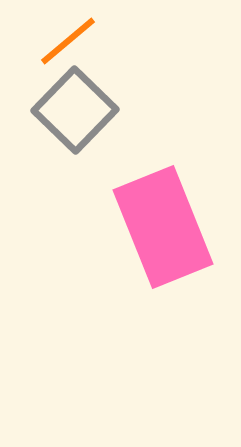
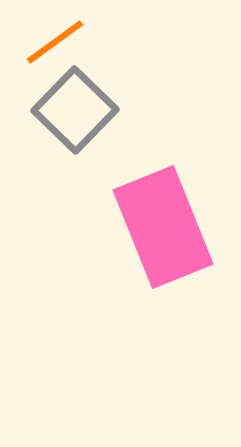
orange line: moved 13 px left, 1 px down; rotated 4 degrees clockwise
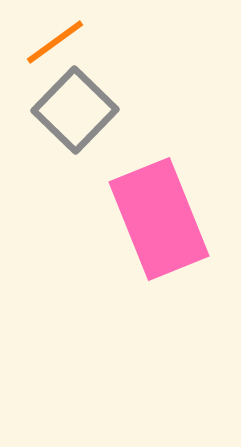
pink rectangle: moved 4 px left, 8 px up
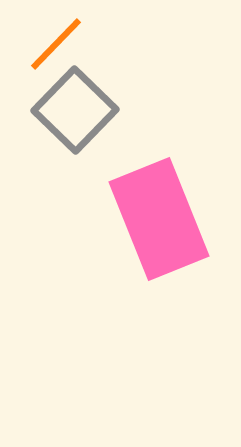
orange line: moved 1 px right, 2 px down; rotated 10 degrees counterclockwise
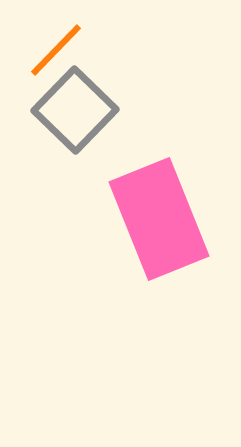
orange line: moved 6 px down
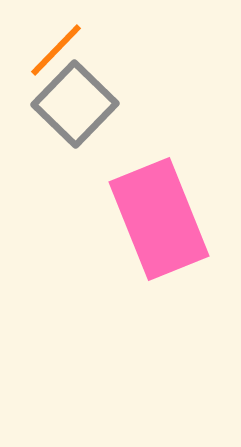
gray square: moved 6 px up
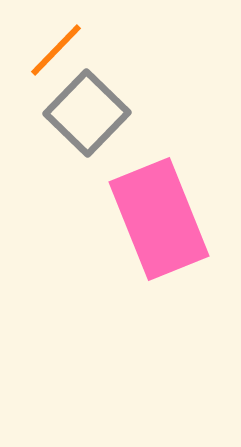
gray square: moved 12 px right, 9 px down
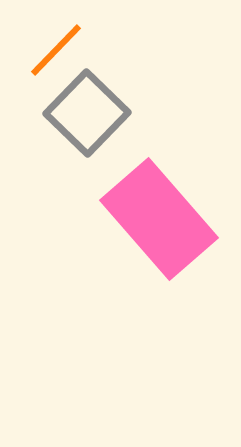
pink rectangle: rotated 19 degrees counterclockwise
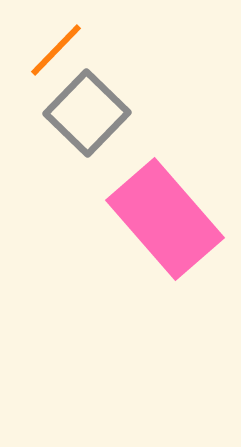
pink rectangle: moved 6 px right
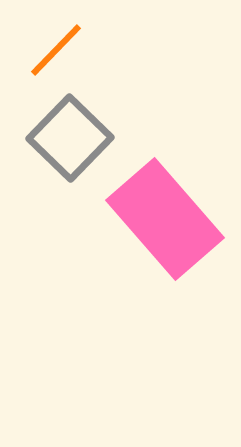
gray square: moved 17 px left, 25 px down
